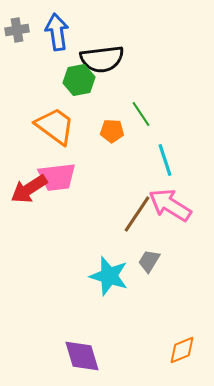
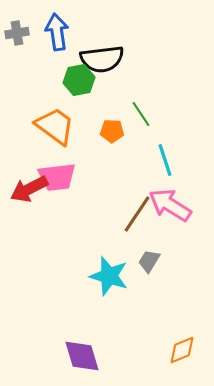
gray cross: moved 3 px down
red arrow: rotated 6 degrees clockwise
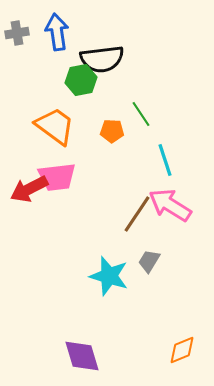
green hexagon: moved 2 px right
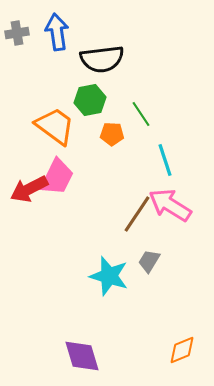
green hexagon: moved 9 px right, 20 px down
orange pentagon: moved 3 px down
pink trapezoid: rotated 57 degrees counterclockwise
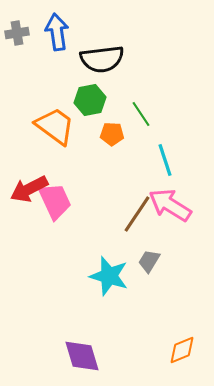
pink trapezoid: moved 2 px left, 24 px down; rotated 51 degrees counterclockwise
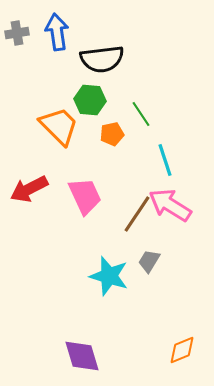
green hexagon: rotated 16 degrees clockwise
orange trapezoid: moved 4 px right; rotated 9 degrees clockwise
orange pentagon: rotated 15 degrees counterclockwise
pink trapezoid: moved 30 px right, 5 px up
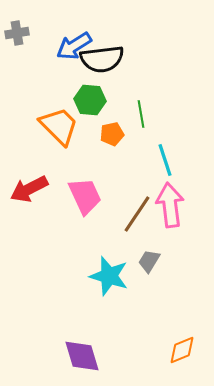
blue arrow: moved 17 px right, 14 px down; rotated 114 degrees counterclockwise
green line: rotated 24 degrees clockwise
pink arrow: rotated 51 degrees clockwise
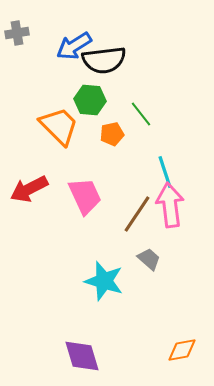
black semicircle: moved 2 px right, 1 px down
green line: rotated 28 degrees counterclockwise
cyan line: moved 12 px down
gray trapezoid: moved 2 px up; rotated 100 degrees clockwise
cyan star: moved 5 px left, 5 px down
orange diamond: rotated 12 degrees clockwise
